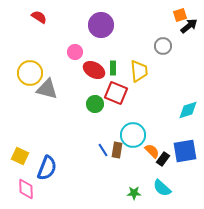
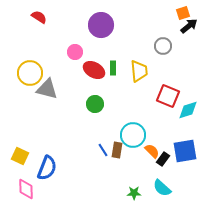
orange square: moved 3 px right, 2 px up
red square: moved 52 px right, 3 px down
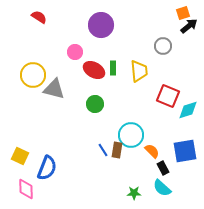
yellow circle: moved 3 px right, 2 px down
gray triangle: moved 7 px right
cyan circle: moved 2 px left
black rectangle: moved 9 px down; rotated 64 degrees counterclockwise
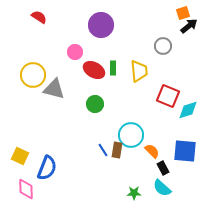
blue square: rotated 15 degrees clockwise
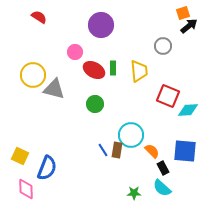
cyan diamond: rotated 15 degrees clockwise
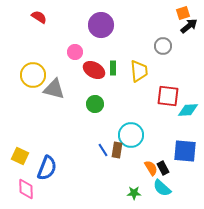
red square: rotated 15 degrees counterclockwise
orange semicircle: moved 1 px left, 17 px down; rotated 14 degrees clockwise
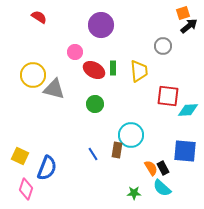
blue line: moved 10 px left, 4 px down
pink diamond: rotated 20 degrees clockwise
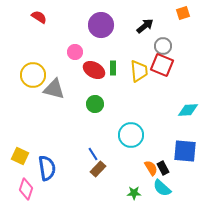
black arrow: moved 44 px left
red square: moved 6 px left, 31 px up; rotated 15 degrees clockwise
brown rectangle: moved 19 px left, 19 px down; rotated 35 degrees clockwise
blue semicircle: rotated 30 degrees counterclockwise
